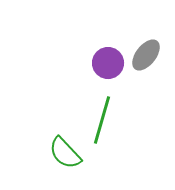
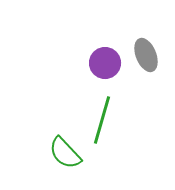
gray ellipse: rotated 60 degrees counterclockwise
purple circle: moved 3 px left
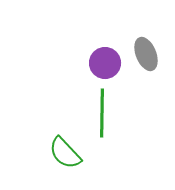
gray ellipse: moved 1 px up
green line: moved 7 px up; rotated 15 degrees counterclockwise
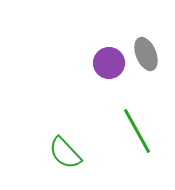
purple circle: moved 4 px right
green line: moved 35 px right, 18 px down; rotated 30 degrees counterclockwise
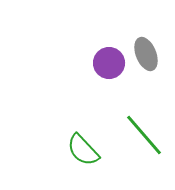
green line: moved 7 px right, 4 px down; rotated 12 degrees counterclockwise
green semicircle: moved 18 px right, 3 px up
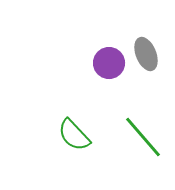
green line: moved 1 px left, 2 px down
green semicircle: moved 9 px left, 15 px up
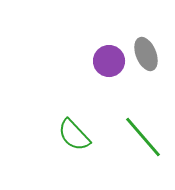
purple circle: moved 2 px up
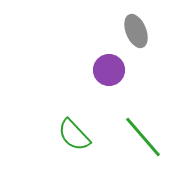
gray ellipse: moved 10 px left, 23 px up
purple circle: moved 9 px down
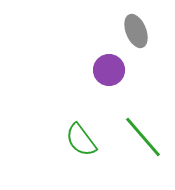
green semicircle: moved 7 px right, 5 px down; rotated 6 degrees clockwise
